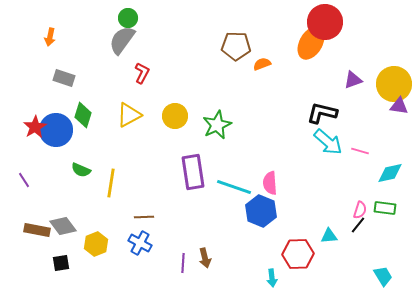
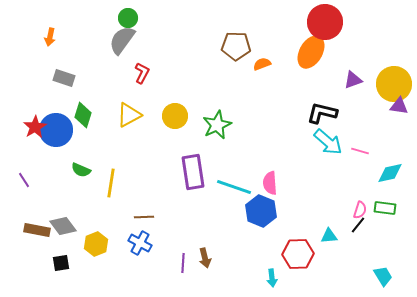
orange ellipse at (311, 43): moved 9 px down
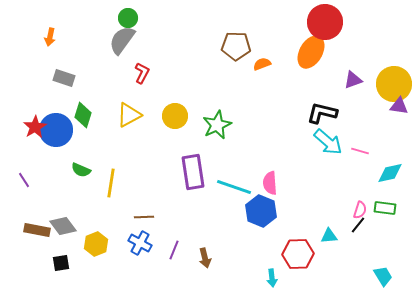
purple line at (183, 263): moved 9 px left, 13 px up; rotated 18 degrees clockwise
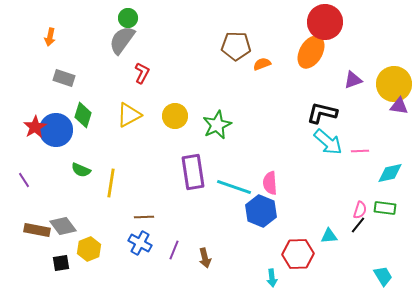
pink line at (360, 151): rotated 18 degrees counterclockwise
yellow hexagon at (96, 244): moved 7 px left, 5 px down
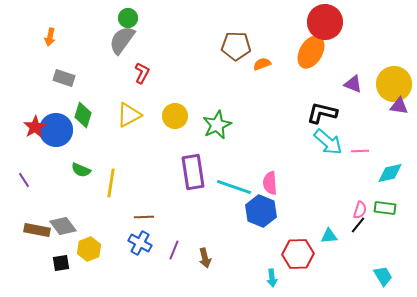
purple triangle at (353, 80): moved 4 px down; rotated 42 degrees clockwise
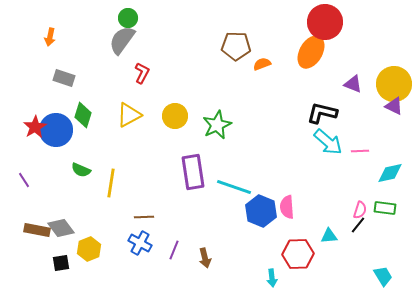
purple triangle at (399, 106): moved 5 px left; rotated 18 degrees clockwise
pink semicircle at (270, 183): moved 17 px right, 24 px down
gray diamond at (63, 226): moved 2 px left, 2 px down
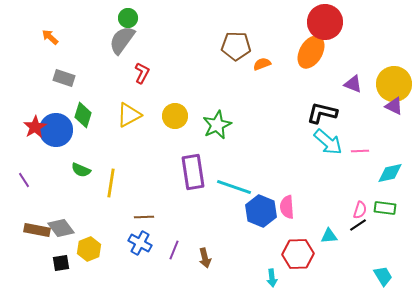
orange arrow at (50, 37): rotated 120 degrees clockwise
black line at (358, 225): rotated 18 degrees clockwise
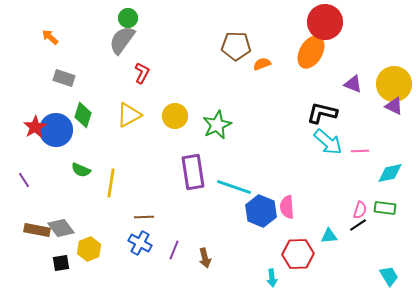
cyan trapezoid at (383, 276): moved 6 px right
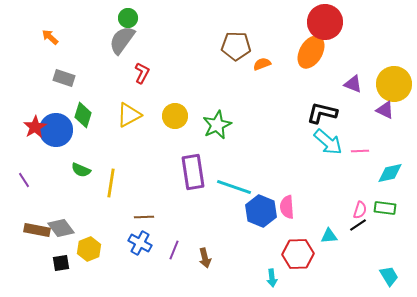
purple triangle at (394, 106): moved 9 px left, 4 px down
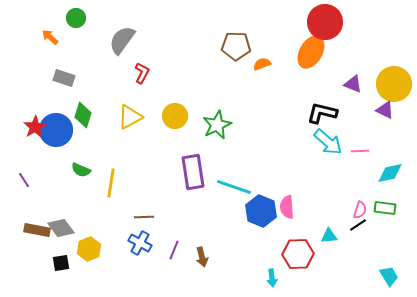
green circle at (128, 18): moved 52 px left
yellow triangle at (129, 115): moved 1 px right, 2 px down
brown arrow at (205, 258): moved 3 px left, 1 px up
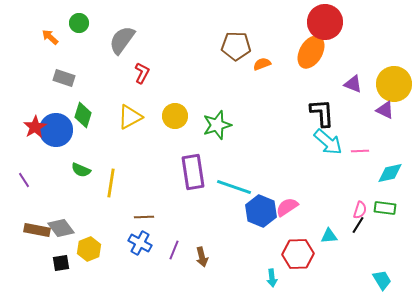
green circle at (76, 18): moved 3 px right, 5 px down
black L-shape at (322, 113): rotated 72 degrees clockwise
green star at (217, 125): rotated 8 degrees clockwise
pink semicircle at (287, 207): rotated 60 degrees clockwise
black line at (358, 225): rotated 24 degrees counterclockwise
cyan trapezoid at (389, 276): moved 7 px left, 4 px down
